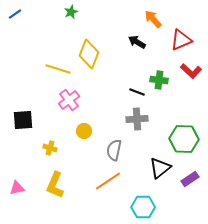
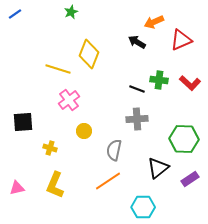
orange arrow: moved 1 px right, 3 px down; rotated 72 degrees counterclockwise
red L-shape: moved 1 px left, 12 px down
black line: moved 3 px up
black square: moved 2 px down
black triangle: moved 2 px left
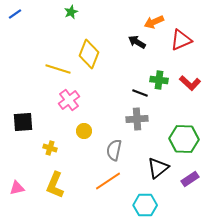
black line: moved 3 px right, 4 px down
cyan hexagon: moved 2 px right, 2 px up
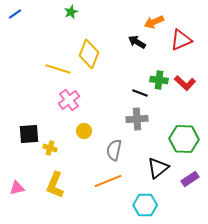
red L-shape: moved 5 px left
black square: moved 6 px right, 12 px down
orange line: rotated 12 degrees clockwise
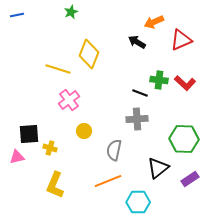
blue line: moved 2 px right, 1 px down; rotated 24 degrees clockwise
pink triangle: moved 31 px up
cyan hexagon: moved 7 px left, 3 px up
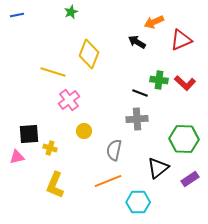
yellow line: moved 5 px left, 3 px down
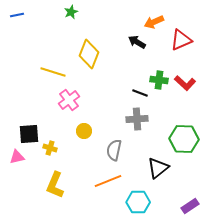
purple rectangle: moved 27 px down
